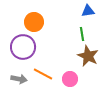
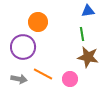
orange circle: moved 4 px right
brown star: moved 1 px down; rotated 15 degrees counterclockwise
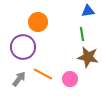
gray arrow: rotated 63 degrees counterclockwise
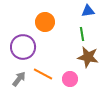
orange circle: moved 7 px right
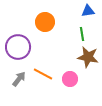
purple circle: moved 5 px left
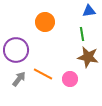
blue triangle: moved 1 px right
purple circle: moved 2 px left, 3 px down
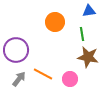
orange circle: moved 10 px right
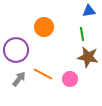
orange circle: moved 11 px left, 5 px down
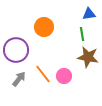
blue triangle: moved 3 px down
orange line: rotated 24 degrees clockwise
pink circle: moved 6 px left, 3 px up
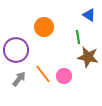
blue triangle: moved 1 px down; rotated 40 degrees clockwise
green line: moved 4 px left, 3 px down
